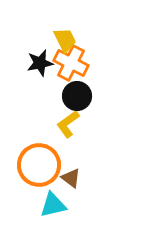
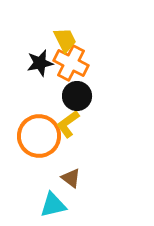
orange circle: moved 29 px up
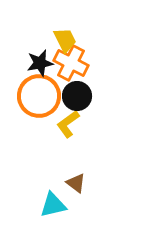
orange circle: moved 40 px up
brown triangle: moved 5 px right, 5 px down
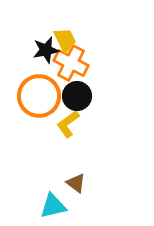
black star: moved 6 px right, 13 px up
cyan triangle: moved 1 px down
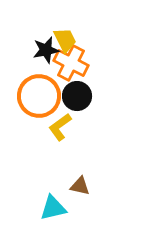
yellow L-shape: moved 8 px left, 3 px down
brown triangle: moved 4 px right, 3 px down; rotated 25 degrees counterclockwise
cyan triangle: moved 2 px down
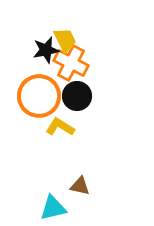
yellow L-shape: rotated 68 degrees clockwise
